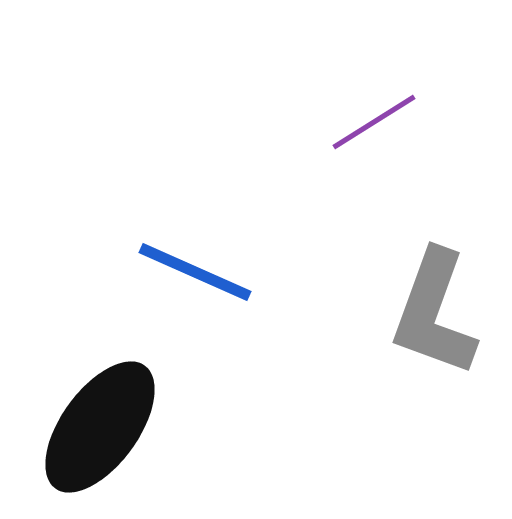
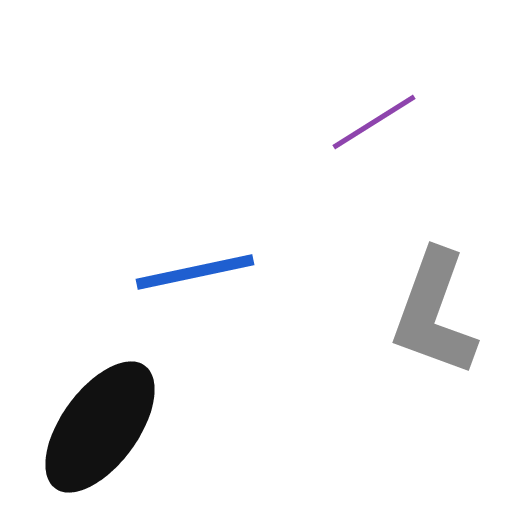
blue line: rotated 36 degrees counterclockwise
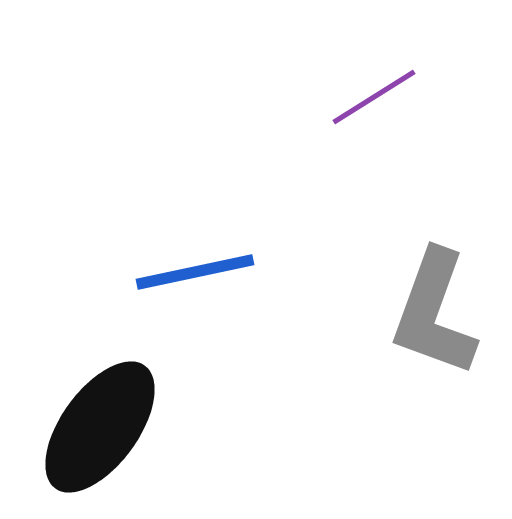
purple line: moved 25 px up
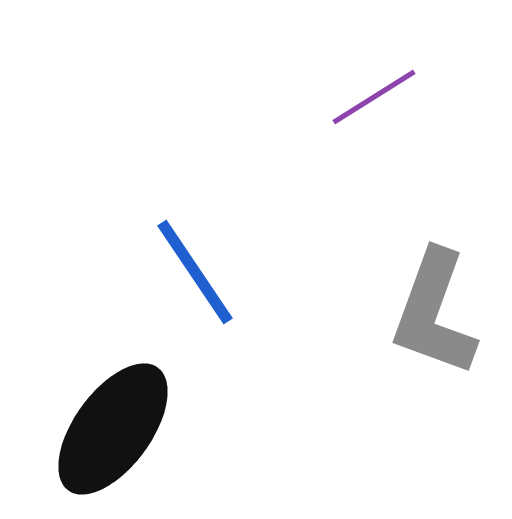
blue line: rotated 68 degrees clockwise
black ellipse: moved 13 px right, 2 px down
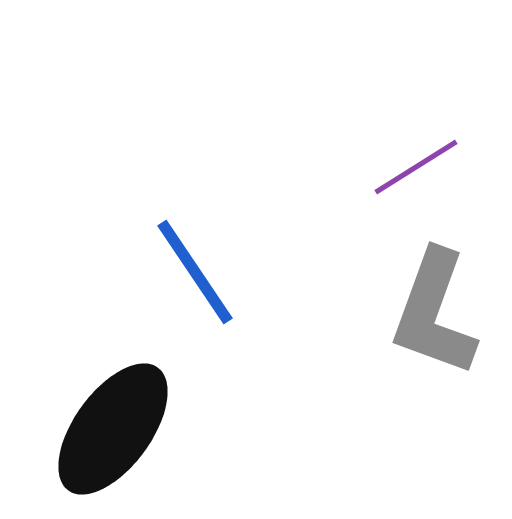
purple line: moved 42 px right, 70 px down
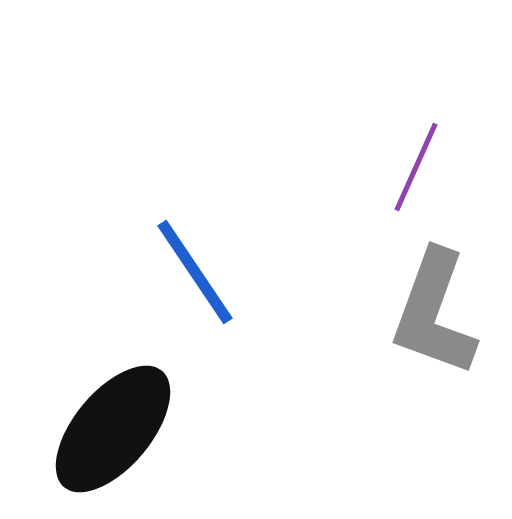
purple line: rotated 34 degrees counterclockwise
black ellipse: rotated 4 degrees clockwise
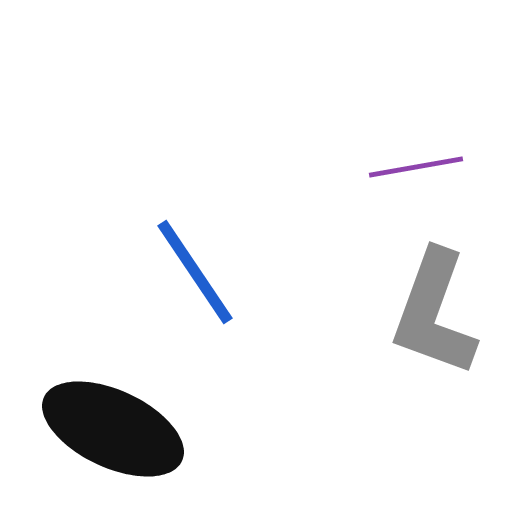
purple line: rotated 56 degrees clockwise
black ellipse: rotated 75 degrees clockwise
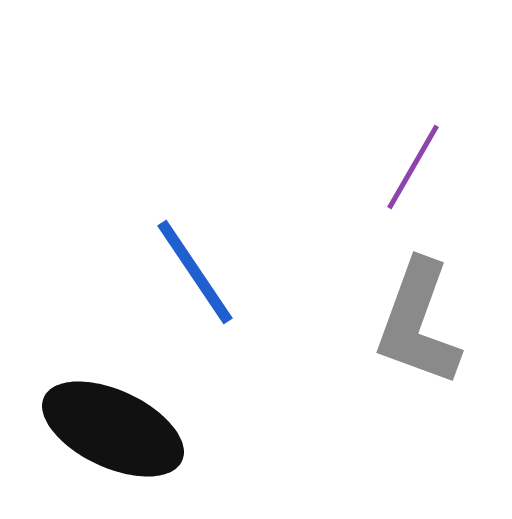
purple line: moved 3 px left; rotated 50 degrees counterclockwise
gray L-shape: moved 16 px left, 10 px down
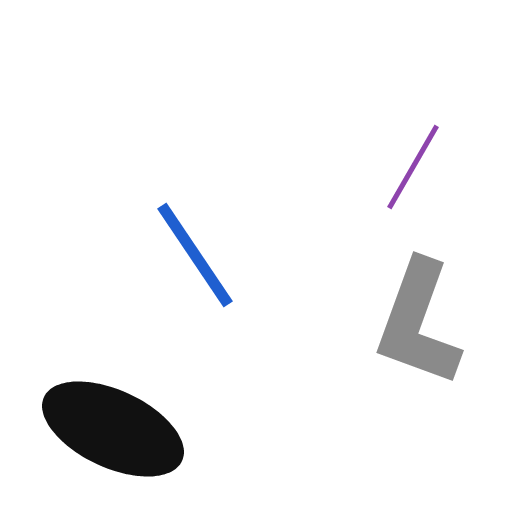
blue line: moved 17 px up
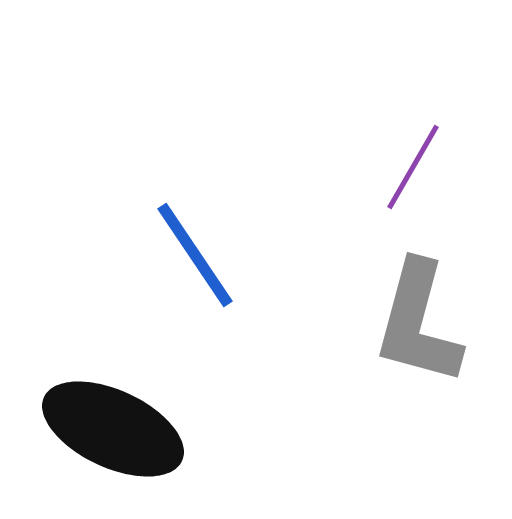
gray L-shape: rotated 5 degrees counterclockwise
